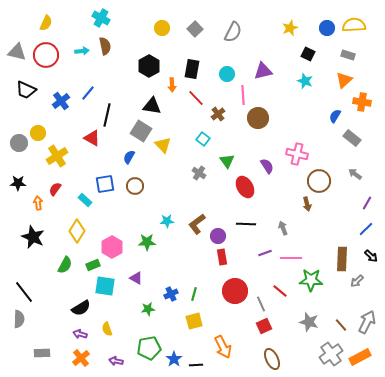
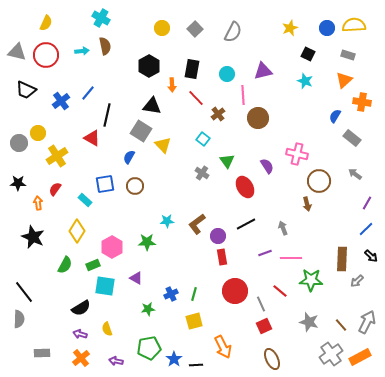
gray cross at (199, 173): moved 3 px right
black line at (246, 224): rotated 30 degrees counterclockwise
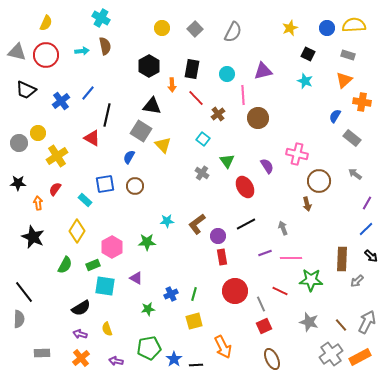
red line at (280, 291): rotated 14 degrees counterclockwise
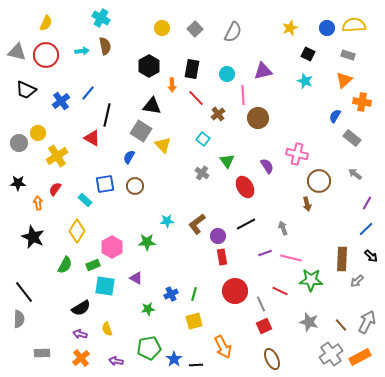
pink line at (291, 258): rotated 15 degrees clockwise
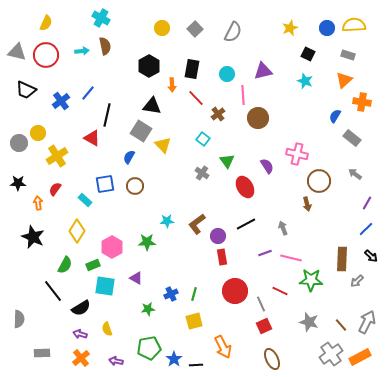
black line at (24, 292): moved 29 px right, 1 px up
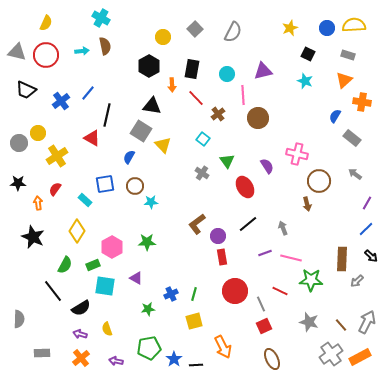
yellow circle at (162, 28): moved 1 px right, 9 px down
cyan star at (167, 221): moved 16 px left, 19 px up
black line at (246, 224): moved 2 px right; rotated 12 degrees counterclockwise
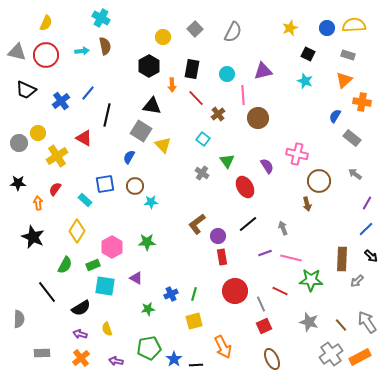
red triangle at (92, 138): moved 8 px left
black line at (53, 291): moved 6 px left, 1 px down
gray arrow at (367, 322): rotated 60 degrees counterclockwise
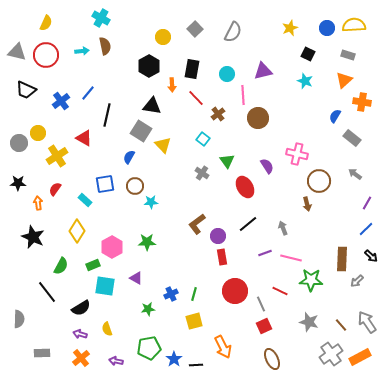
green semicircle at (65, 265): moved 4 px left, 1 px down
